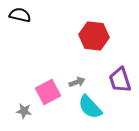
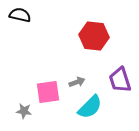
pink square: rotated 20 degrees clockwise
cyan semicircle: rotated 92 degrees counterclockwise
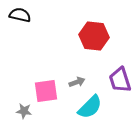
pink square: moved 2 px left, 1 px up
